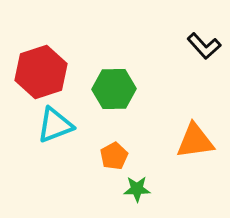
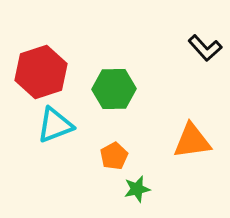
black L-shape: moved 1 px right, 2 px down
orange triangle: moved 3 px left
green star: rotated 12 degrees counterclockwise
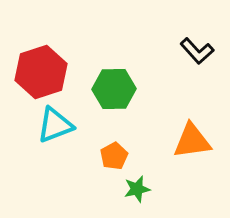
black L-shape: moved 8 px left, 3 px down
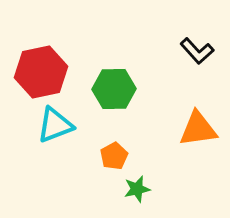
red hexagon: rotated 6 degrees clockwise
orange triangle: moved 6 px right, 12 px up
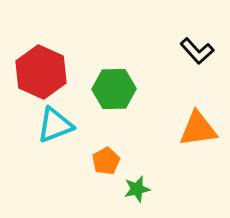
red hexagon: rotated 24 degrees counterclockwise
orange pentagon: moved 8 px left, 5 px down
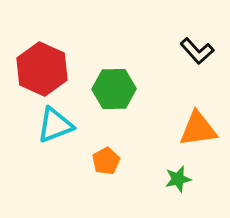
red hexagon: moved 1 px right, 3 px up
green star: moved 41 px right, 10 px up
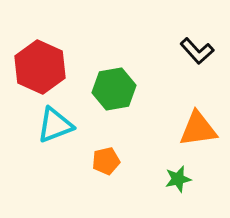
red hexagon: moved 2 px left, 2 px up
green hexagon: rotated 9 degrees counterclockwise
orange pentagon: rotated 16 degrees clockwise
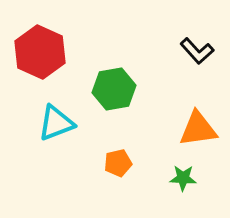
red hexagon: moved 15 px up
cyan triangle: moved 1 px right, 2 px up
orange pentagon: moved 12 px right, 2 px down
green star: moved 5 px right, 1 px up; rotated 16 degrees clockwise
